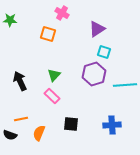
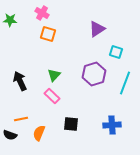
pink cross: moved 20 px left
cyan square: moved 12 px right
cyan line: moved 2 px up; rotated 65 degrees counterclockwise
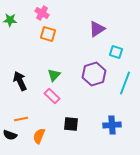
orange semicircle: moved 3 px down
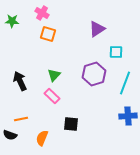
green star: moved 2 px right, 1 px down
cyan square: rotated 16 degrees counterclockwise
blue cross: moved 16 px right, 9 px up
orange semicircle: moved 3 px right, 2 px down
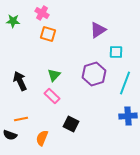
green star: moved 1 px right
purple triangle: moved 1 px right, 1 px down
black square: rotated 21 degrees clockwise
